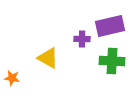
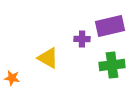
green cross: moved 4 px down; rotated 10 degrees counterclockwise
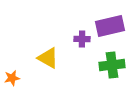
orange star: rotated 21 degrees counterclockwise
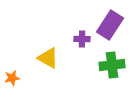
purple rectangle: moved 1 px up; rotated 44 degrees counterclockwise
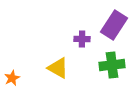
purple rectangle: moved 4 px right
yellow triangle: moved 10 px right, 10 px down
orange star: rotated 14 degrees counterclockwise
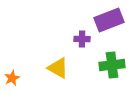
purple rectangle: moved 5 px left, 5 px up; rotated 36 degrees clockwise
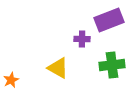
orange star: moved 1 px left, 2 px down
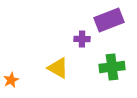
green cross: moved 2 px down
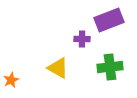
green cross: moved 2 px left
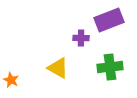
purple cross: moved 1 px left, 1 px up
orange star: rotated 21 degrees counterclockwise
